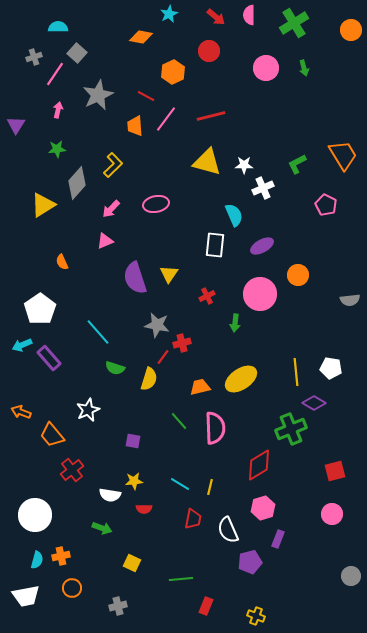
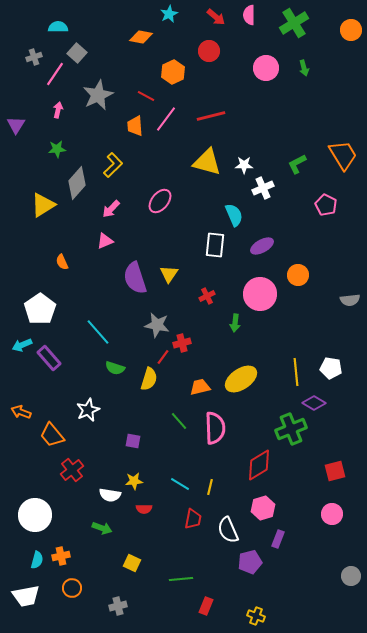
pink ellipse at (156, 204): moved 4 px right, 3 px up; rotated 40 degrees counterclockwise
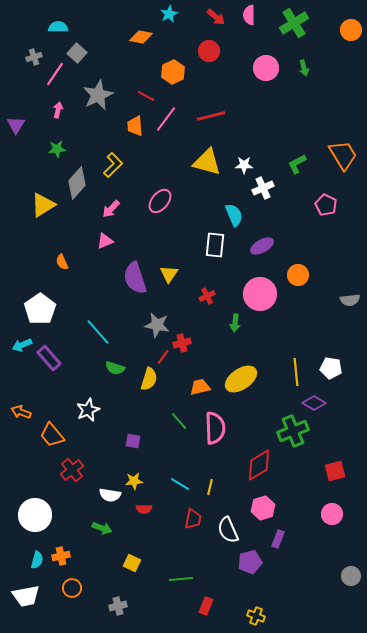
green cross at (291, 429): moved 2 px right, 2 px down
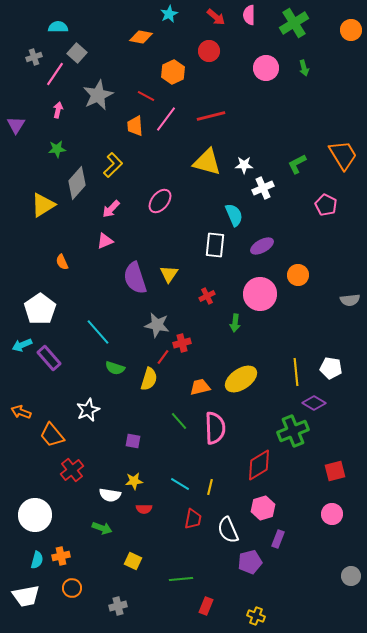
yellow square at (132, 563): moved 1 px right, 2 px up
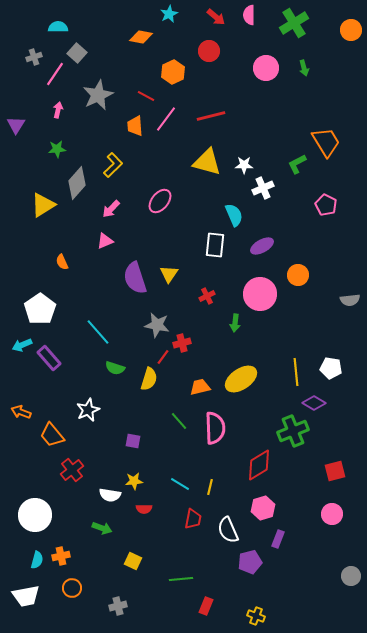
orange trapezoid at (343, 155): moved 17 px left, 13 px up
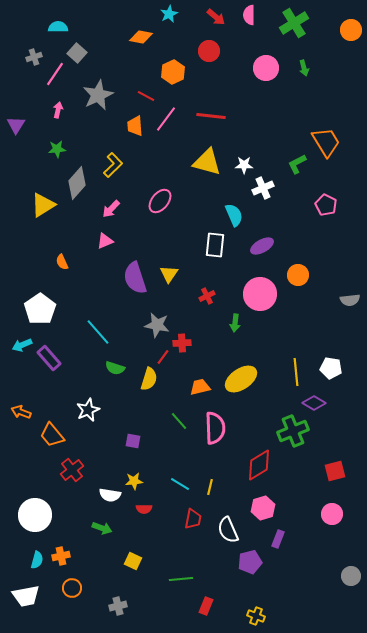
red line at (211, 116): rotated 20 degrees clockwise
red cross at (182, 343): rotated 12 degrees clockwise
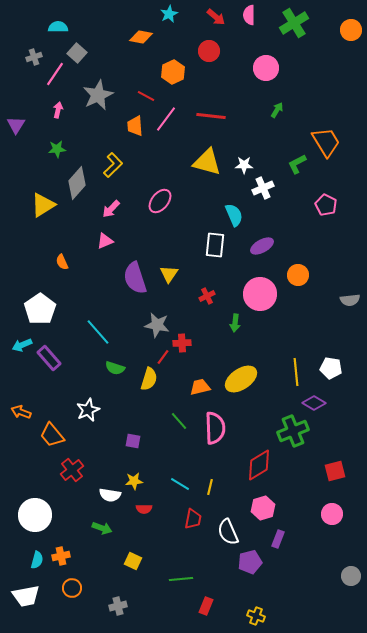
green arrow at (304, 68): moved 27 px left, 42 px down; rotated 133 degrees counterclockwise
white semicircle at (228, 530): moved 2 px down
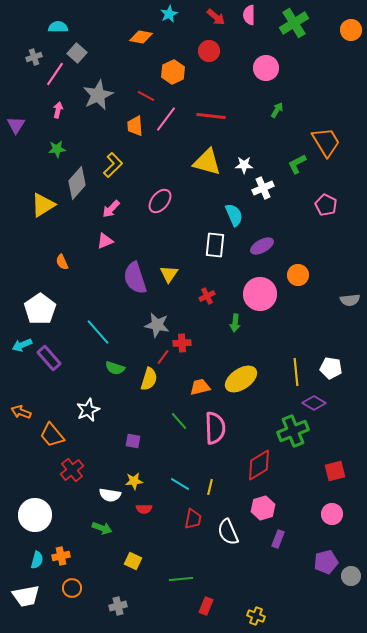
purple pentagon at (250, 562): moved 76 px right
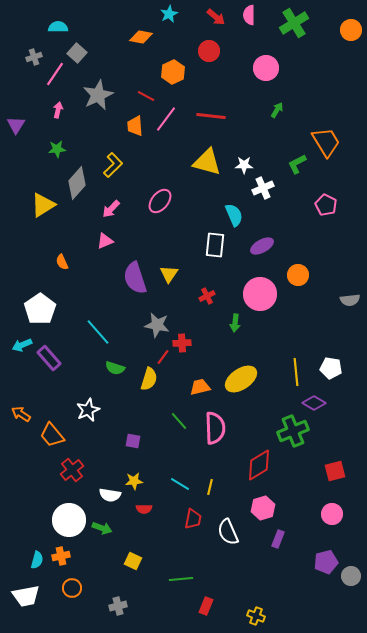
orange arrow at (21, 412): moved 2 px down; rotated 12 degrees clockwise
white circle at (35, 515): moved 34 px right, 5 px down
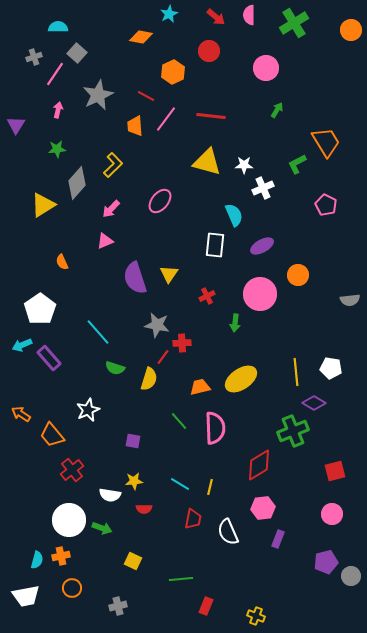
pink hexagon at (263, 508): rotated 10 degrees clockwise
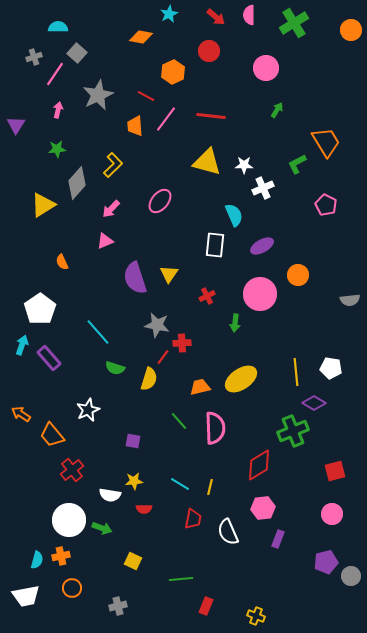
cyan arrow at (22, 345): rotated 132 degrees clockwise
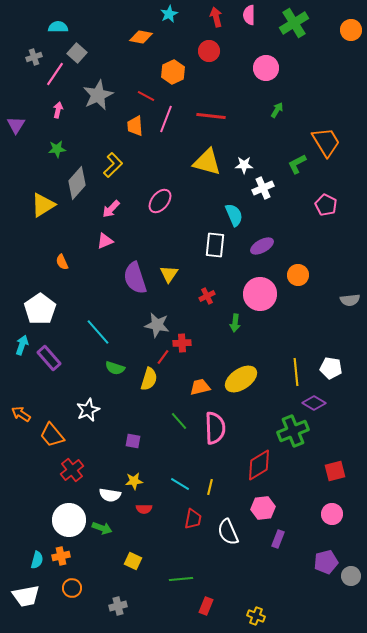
red arrow at (216, 17): rotated 144 degrees counterclockwise
pink line at (166, 119): rotated 16 degrees counterclockwise
